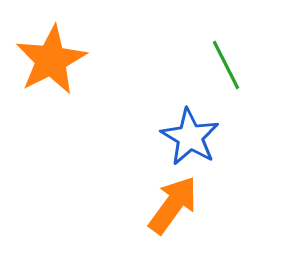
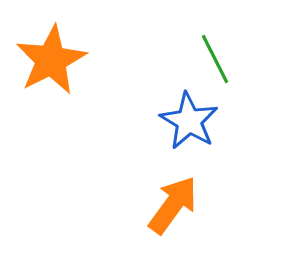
green line: moved 11 px left, 6 px up
blue star: moved 1 px left, 16 px up
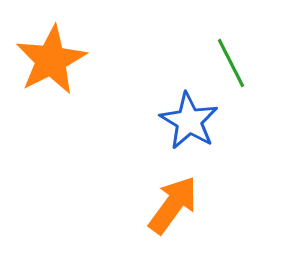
green line: moved 16 px right, 4 px down
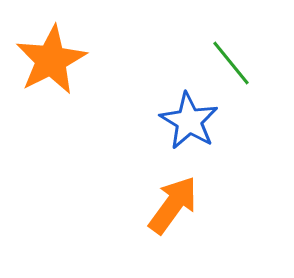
green line: rotated 12 degrees counterclockwise
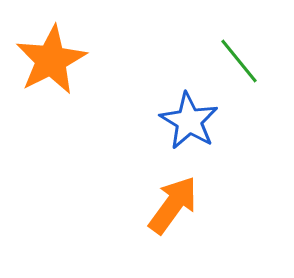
green line: moved 8 px right, 2 px up
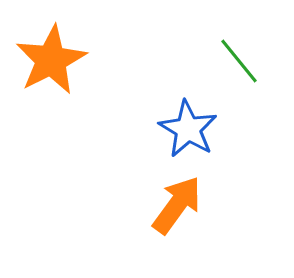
blue star: moved 1 px left, 8 px down
orange arrow: moved 4 px right
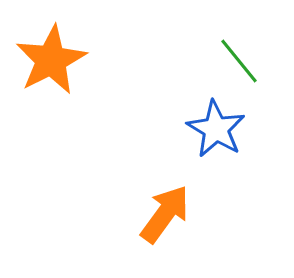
blue star: moved 28 px right
orange arrow: moved 12 px left, 9 px down
